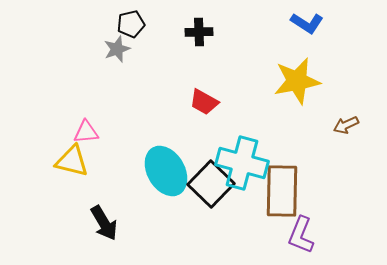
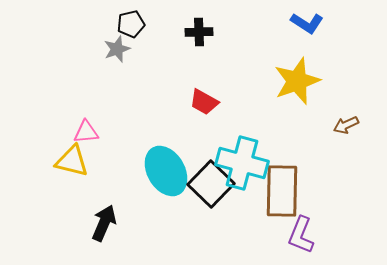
yellow star: rotated 9 degrees counterclockwise
black arrow: rotated 126 degrees counterclockwise
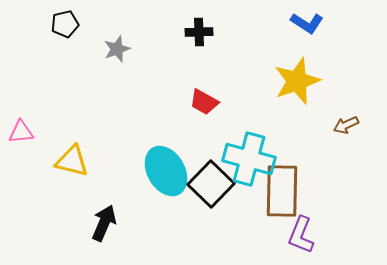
black pentagon: moved 66 px left
pink triangle: moved 65 px left
cyan cross: moved 7 px right, 4 px up
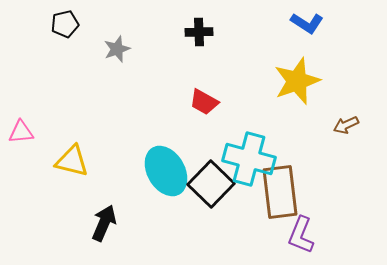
brown rectangle: moved 2 px left, 1 px down; rotated 8 degrees counterclockwise
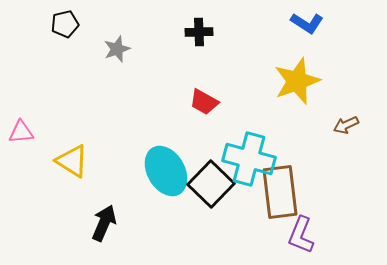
yellow triangle: rotated 18 degrees clockwise
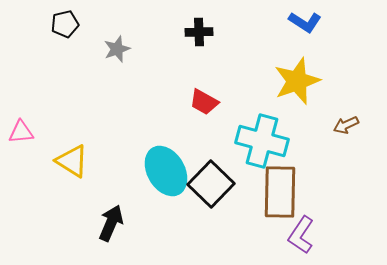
blue L-shape: moved 2 px left, 1 px up
cyan cross: moved 13 px right, 18 px up
brown rectangle: rotated 8 degrees clockwise
black arrow: moved 7 px right
purple L-shape: rotated 12 degrees clockwise
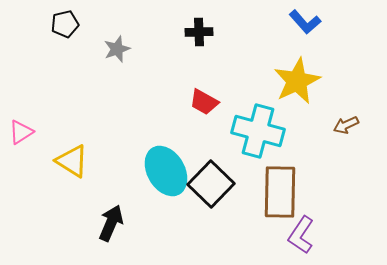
blue L-shape: rotated 16 degrees clockwise
yellow star: rotated 6 degrees counterclockwise
pink triangle: rotated 28 degrees counterclockwise
cyan cross: moved 4 px left, 10 px up
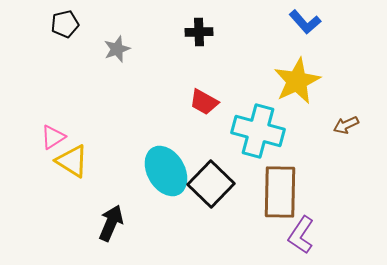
pink triangle: moved 32 px right, 5 px down
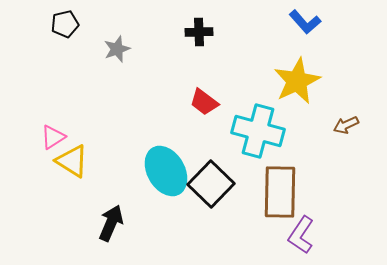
red trapezoid: rotated 8 degrees clockwise
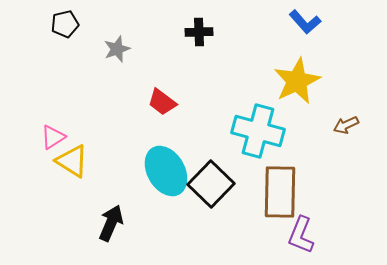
red trapezoid: moved 42 px left
purple L-shape: rotated 12 degrees counterclockwise
